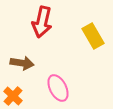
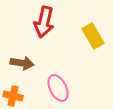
red arrow: moved 2 px right
orange cross: rotated 30 degrees counterclockwise
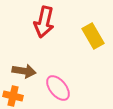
brown arrow: moved 2 px right, 8 px down
pink ellipse: rotated 12 degrees counterclockwise
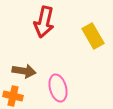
pink ellipse: rotated 24 degrees clockwise
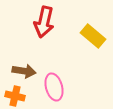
yellow rectangle: rotated 20 degrees counterclockwise
pink ellipse: moved 4 px left, 1 px up
orange cross: moved 2 px right
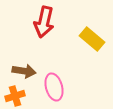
yellow rectangle: moved 1 px left, 3 px down
orange cross: rotated 30 degrees counterclockwise
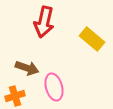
brown arrow: moved 3 px right, 3 px up; rotated 10 degrees clockwise
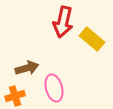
red arrow: moved 19 px right
brown arrow: rotated 35 degrees counterclockwise
pink ellipse: moved 1 px down
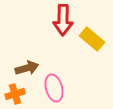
red arrow: moved 2 px up; rotated 12 degrees counterclockwise
orange cross: moved 2 px up
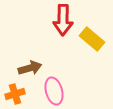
brown arrow: moved 3 px right
pink ellipse: moved 3 px down
